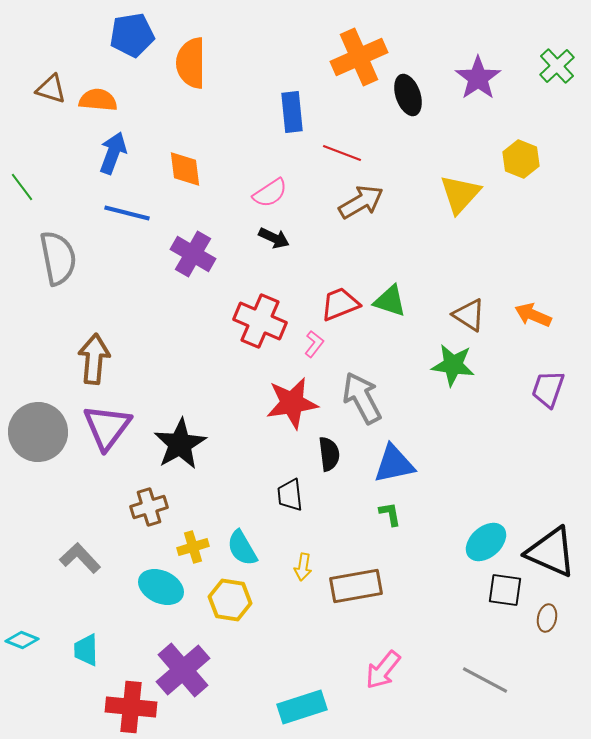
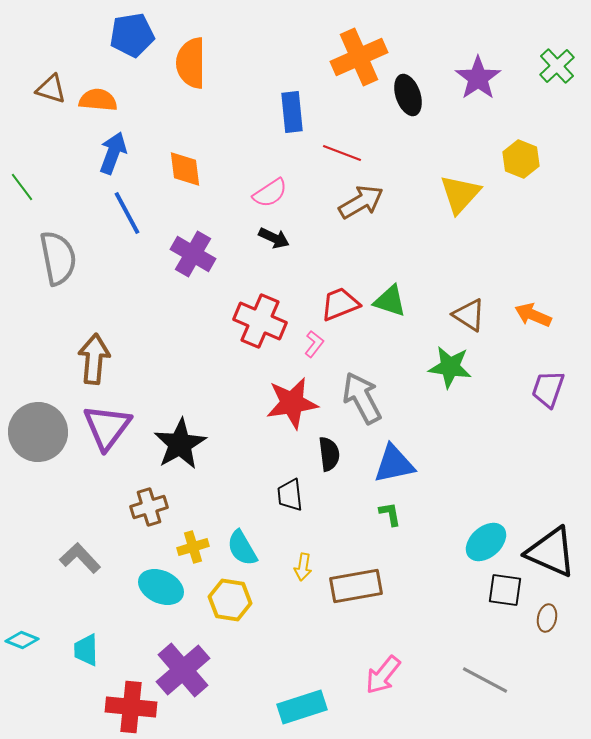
blue line at (127, 213): rotated 48 degrees clockwise
green star at (453, 365): moved 3 px left, 2 px down
pink arrow at (383, 670): moved 5 px down
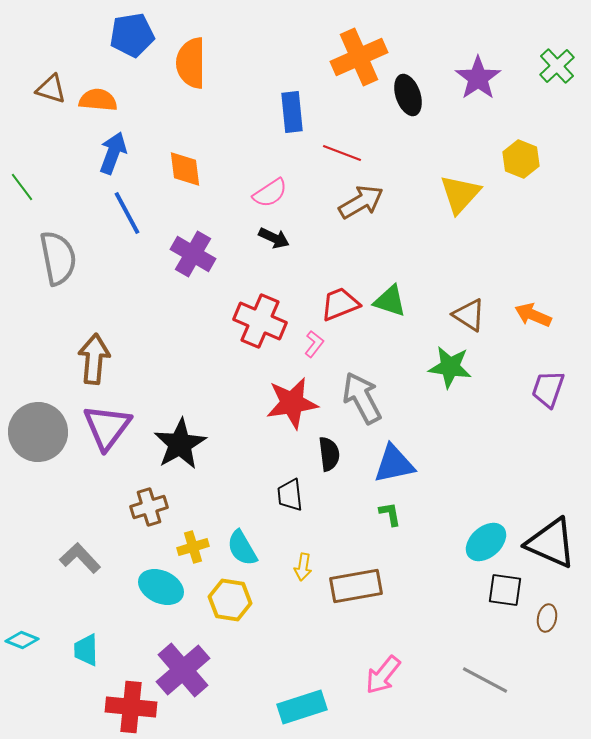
black triangle at (551, 552): moved 9 px up
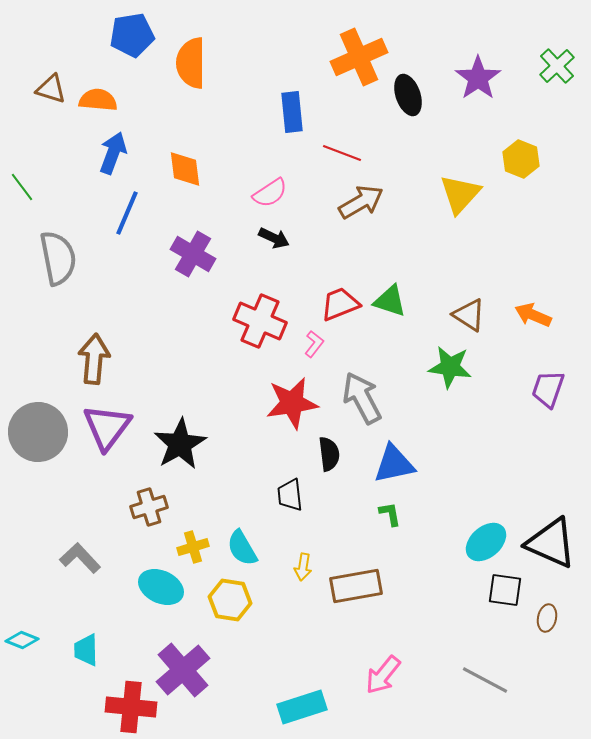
blue line at (127, 213): rotated 51 degrees clockwise
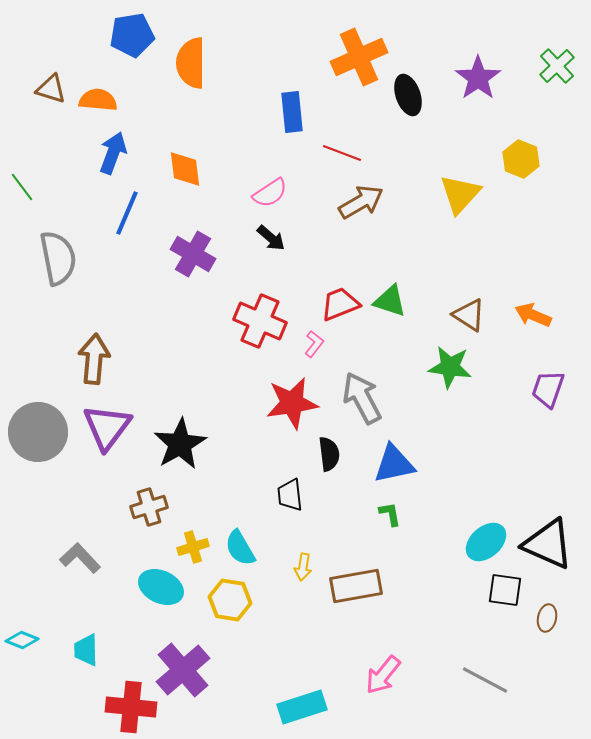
black arrow at (274, 238): moved 3 px left; rotated 16 degrees clockwise
black triangle at (551, 543): moved 3 px left, 1 px down
cyan semicircle at (242, 548): moved 2 px left
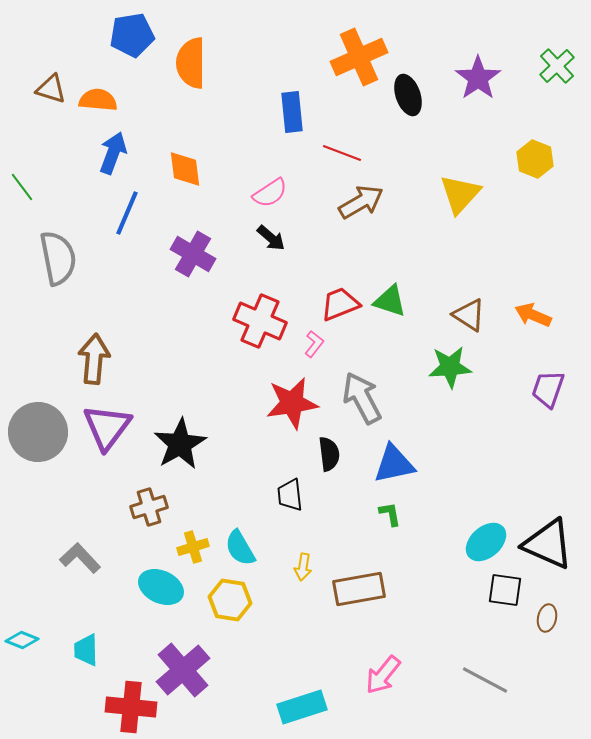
yellow hexagon at (521, 159): moved 14 px right
green star at (450, 367): rotated 12 degrees counterclockwise
brown rectangle at (356, 586): moved 3 px right, 3 px down
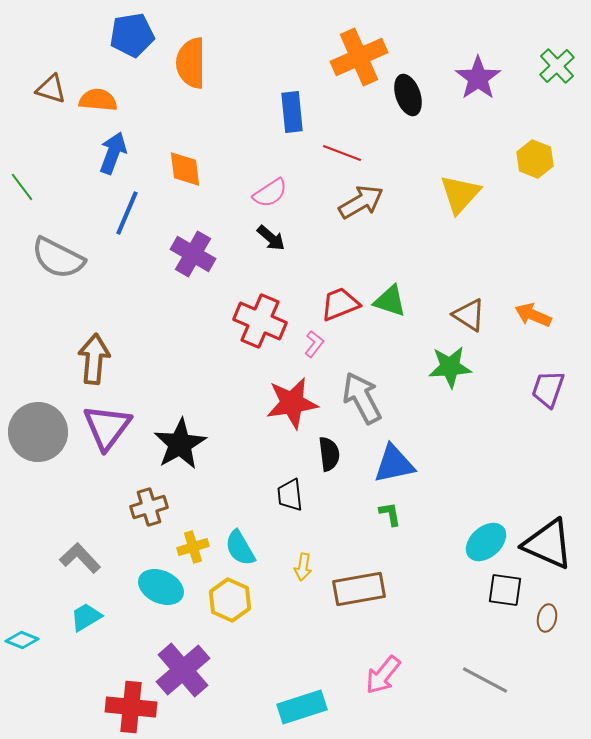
gray semicircle at (58, 258): rotated 128 degrees clockwise
yellow hexagon at (230, 600): rotated 15 degrees clockwise
cyan trapezoid at (86, 650): moved 33 px up; rotated 60 degrees clockwise
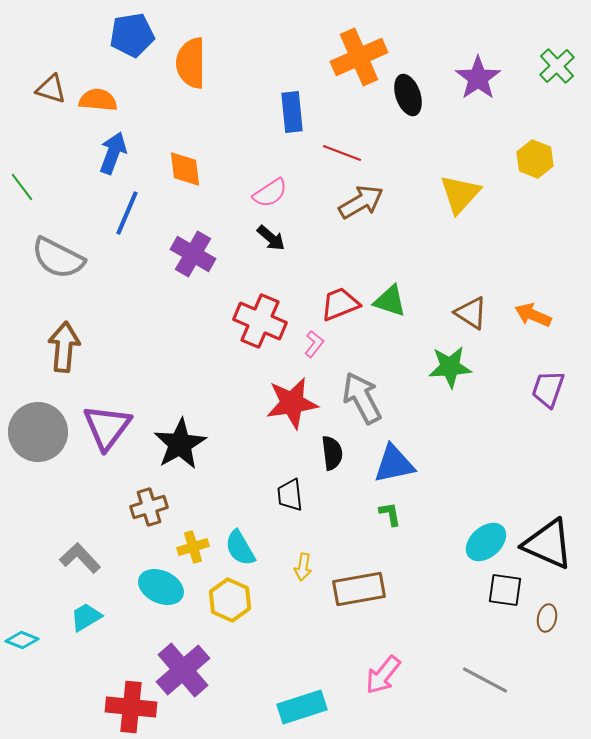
brown triangle at (469, 315): moved 2 px right, 2 px up
brown arrow at (94, 359): moved 30 px left, 12 px up
black semicircle at (329, 454): moved 3 px right, 1 px up
